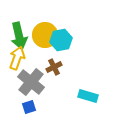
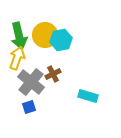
brown cross: moved 1 px left, 7 px down
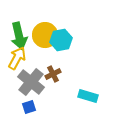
yellow arrow: rotated 10 degrees clockwise
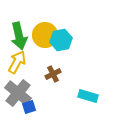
yellow arrow: moved 4 px down
gray cross: moved 13 px left, 11 px down
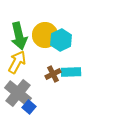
cyan hexagon: rotated 15 degrees counterclockwise
cyan rectangle: moved 17 px left, 24 px up; rotated 18 degrees counterclockwise
blue square: rotated 32 degrees counterclockwise
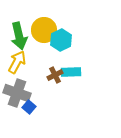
yellow circle: moved 1 px left, 5 px up
brown cross: moved 2 px right, 1 px down
gray cross: moved 1 px left; rotated 20 degrees counterclockwise
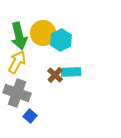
yellow circle: moved 1 px left, 3 px down
brown cross: rotated 21 degrees counterclockwise
blue square: moved 1 px right, 9 px down
